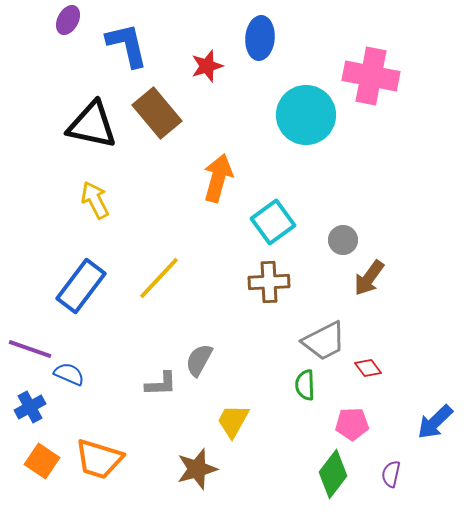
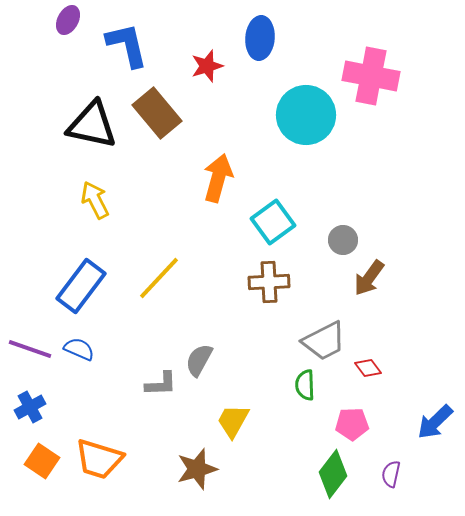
blue semicircle: moved 10 px right, 25 px up
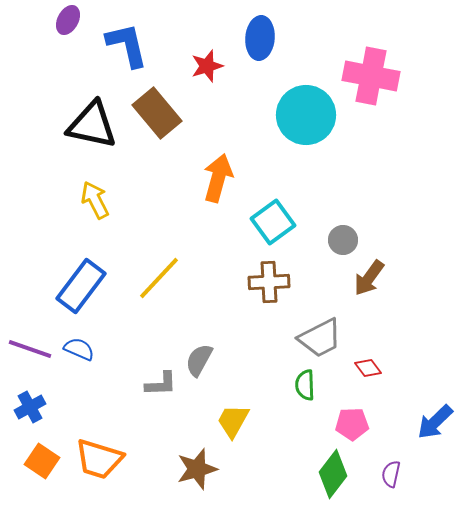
gray trapezoid: moved 4 px left, 3 px up
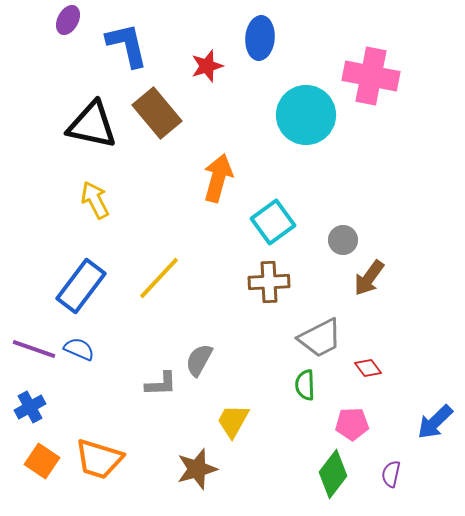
purple line: moved 4 px right
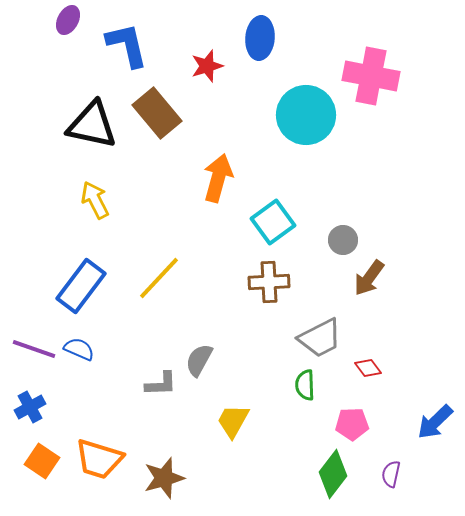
brown star: moved 33 px left, 9 px down
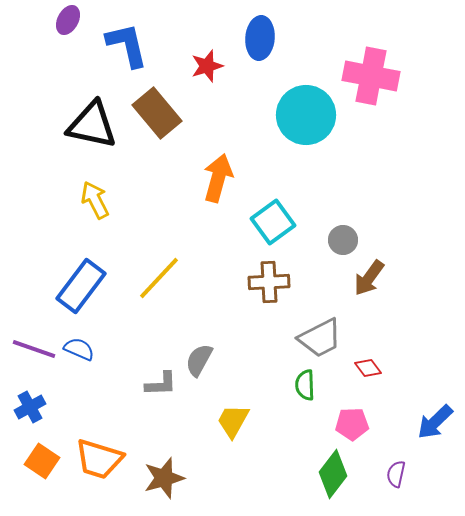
purple semicircle: moved 5 px right
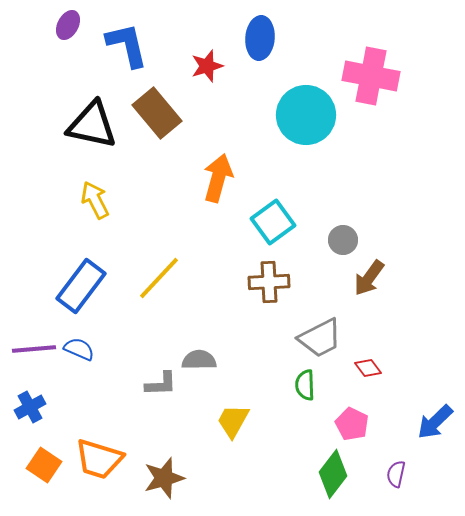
purple ellipse: moved 5 px down
purple line: rotated 24 degrees counterclockwise
gray semicircle: rotated 60 degrees clockwise
pink pentagon: rotated 28 degrees clockwise
orange square: moved 2 px right, 4 px down
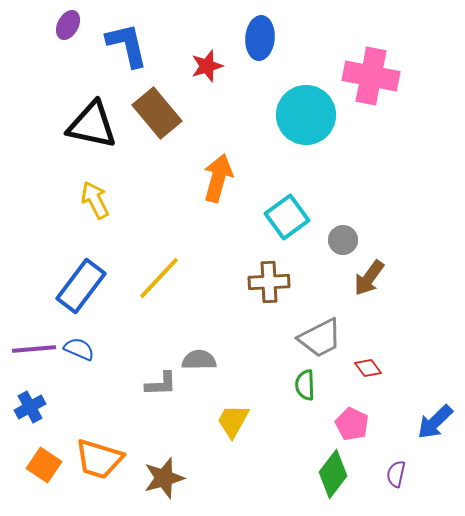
cyan square: moved 14 px right, 5 px up
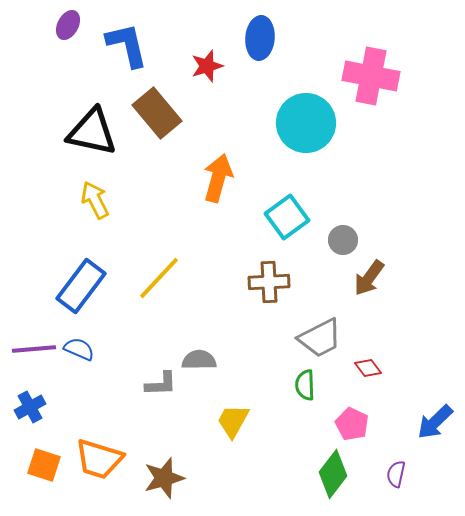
cyan circle: moved 8 px down
black triangle: moved 7 px down
orange square: rotated 16 degrees counterclockwise
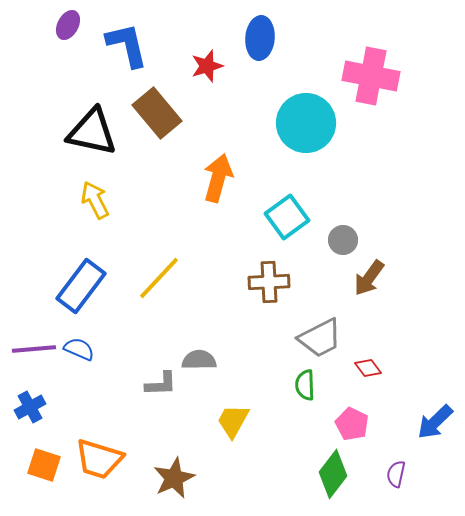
brown star: moved 10 px right; rotated 9 degrees counterclockwise
